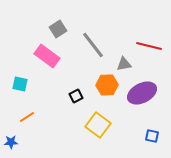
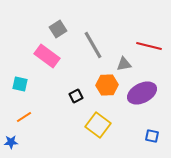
gray line: rotated 8 degrees clockwise
orange line: moved 3 px left
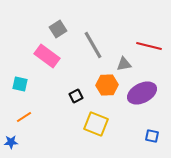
yellow square: moved 2 px left, 1 px up; rotated 15 degrees counterclockwise
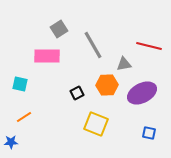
gray square: moved 1 px right
pink rectangle: rotated 35 degrees counterclockwise
black square: moved 1 px right, 3 px up
blue square: moved 3 px left, 3 px up
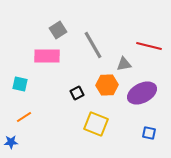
gray square: moved 1 px left, 1 px down
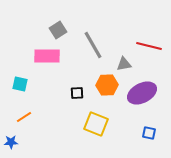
black square: rotated 24 degrees clockwise
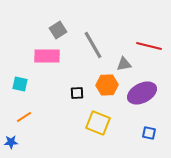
yellow square: moved 2 px right, 1 px up
